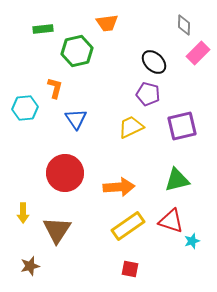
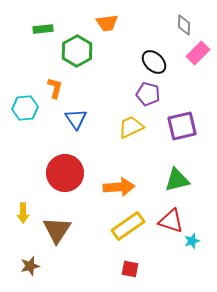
green hexagon: rotated 16 degrees counterclockwise
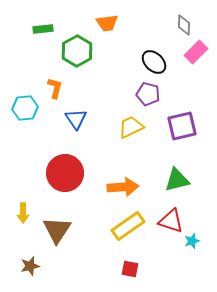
pink rectangle: moved 2 px left, 1 px up
orange arrow: moved 4 px right
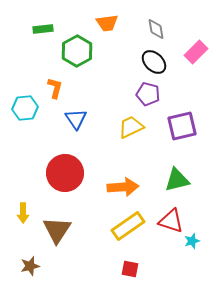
gray diamond: moved 28 px left, 4 px down; rotated 10 degrees counterclockwise
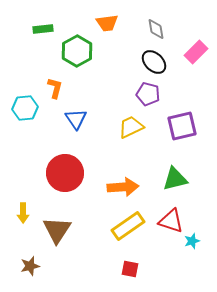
green triangle: moved 2 px left, 1 px up
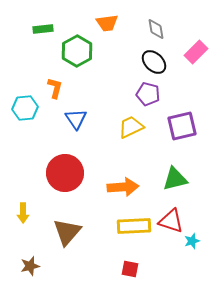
yellow rectangle: moved 6 px right; rotated 32 degrees clockwise
brown triangle: moved 10 px right, 2 px down; rotated 8 degrees clockwise
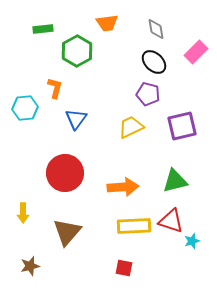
blue triangle: rotated 10 degrees clockwise
green triangle: moved 2 px down
red square: moved 6 px left, 1 px up
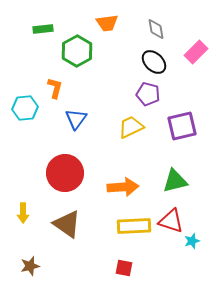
brown triangle: moved 8 px up; rotated 36 degrees counterclockwise
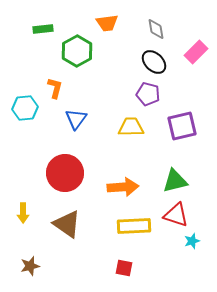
yellow trapezoid: rotated 24 degrees clockwise
red triangle: moved 5 px right, 6 px up
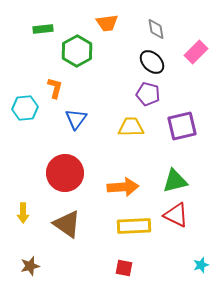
black ellipse: moved 2 px left
red triangle: rotated 8 degrees clockwise
cyan star: moved 9 px right, 24 px down
